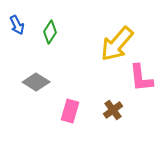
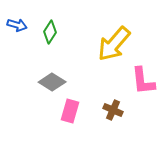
blue arrow: rotated 48 degrees counterclockwise
yellow arrow: moved 3 px left
pink L-shape: moved 2 px right, 3 px down
gray diamond: moved 16 px right
brown cross: rotated 30 degrees counterclockwise
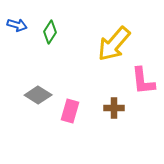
gray diamond: moved 14 px left, 13 px down
brown cross: moved 1 px right, 2 px up; rotated 24 degrees counterclockwise
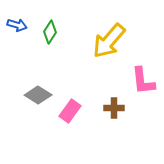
yellow arrow: moved 5 px left, 3 px up
pink rectangle: rotated 20 degrees clockwise
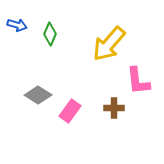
green diamond: moved 2 px down; rotated 10 degrees counterclockwise
yellow arrow: moved 3 px down
pink L-shape: moved 5 px left
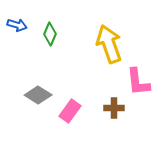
yellow arrow: rotated 120 degrees clockwise
pink L-shape: moved 1 px down
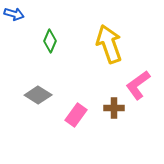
blue arrow: moved 3 px left, 11 px up
green diamond: moved 7 px down
pink L-shape: moved 3 px down; rotated 60 degrees clockwise
pink rectangle: moved 6 px right, 4 px down
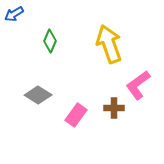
blue arrow: rotated 132 degrees clockwise
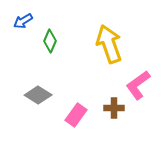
blue arrow: moved 9 px right, 7 px down
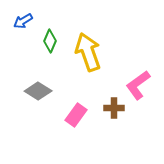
yellow arrow: moved 21 px left, 8 px down
gray diamond: moved 4 px up
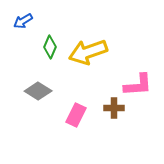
green diamond: moved 6 px down
yellow arrow: rotated 90 degrees counterclockwise
pink L-shape: rotated 148 degrees counterclockwise
pink rectangle: rotated 10 degrees counterclockwise
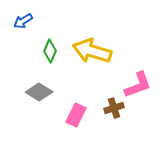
green diamond: moved 4 px down
yellow arrow: moved 4 px right, 1 px up; rotated 36 degrees clockwise
pink L-shape: rotated 16 degrees counterclockwise
gray diamond: moved 1 px right, 1 px down
brown cross: rotated 18 degrees counterclockwise
